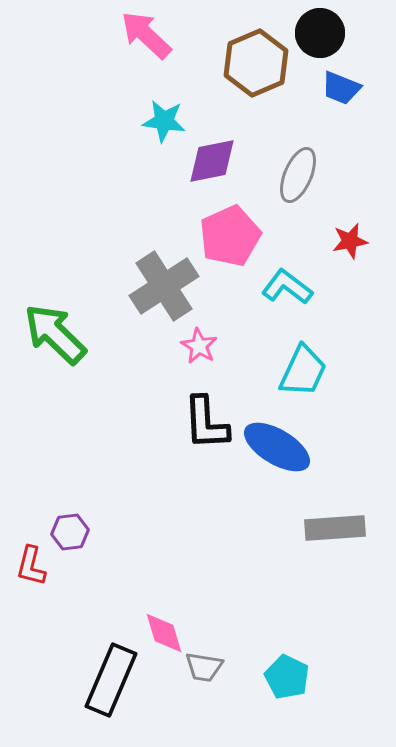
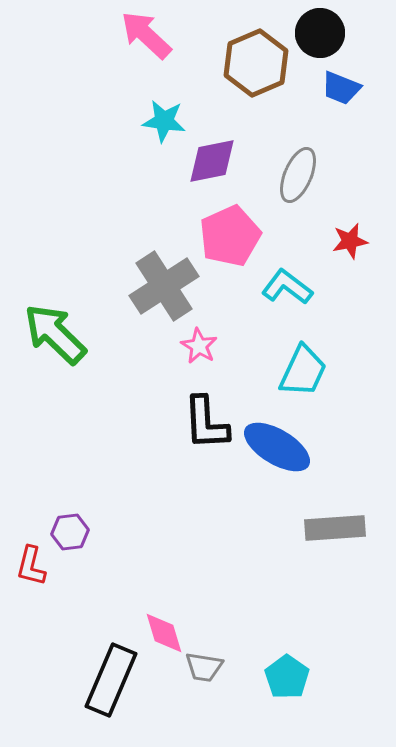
cyan pentagon: rotated 9 degrees clockwise
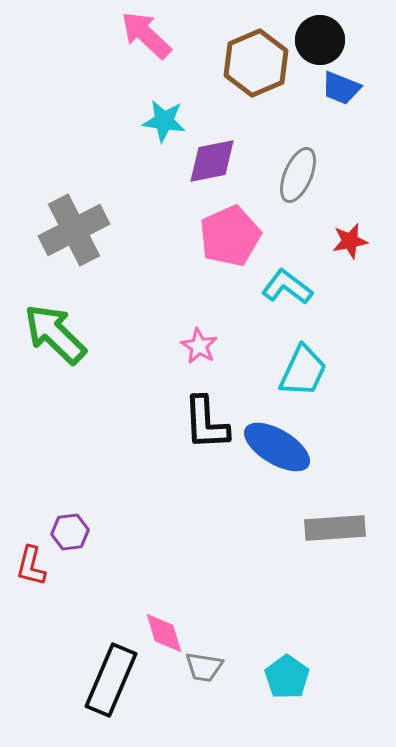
black circle: moved 7 px down
gray cross: moved 90 px left, 56 px up; rotated 6 degrees clockwise
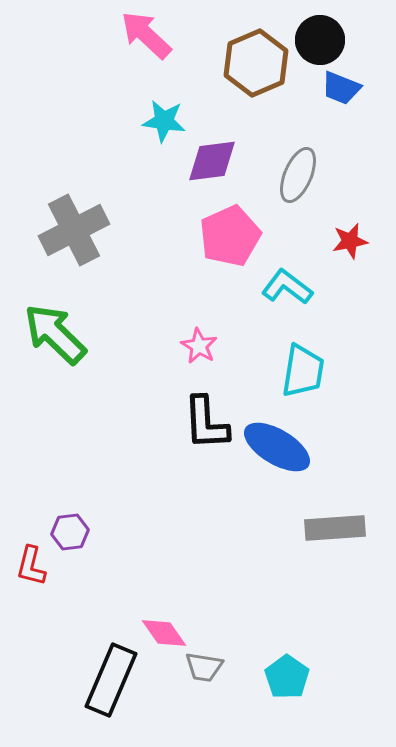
purple diamond: rotated 4 degrees clockwise
cyan trapezoid: rotated 16 degrees counterclockwise
pink diamond: rotated 18 degrees counterclockwise
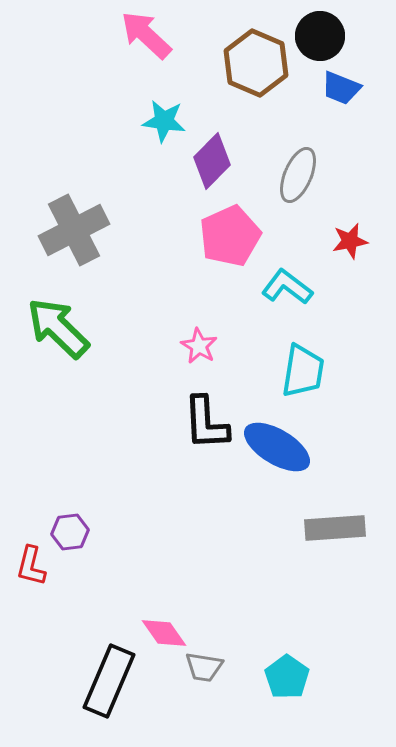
black circle: moved 4 px up
brown hexagon: rotated 14 degrees counterclockwise
purple diamond: rotated 38 degrees counterclockwise
green arrow: moved 3 px right, 6 px up
black rectangle: moved 2 px left, 1 px down
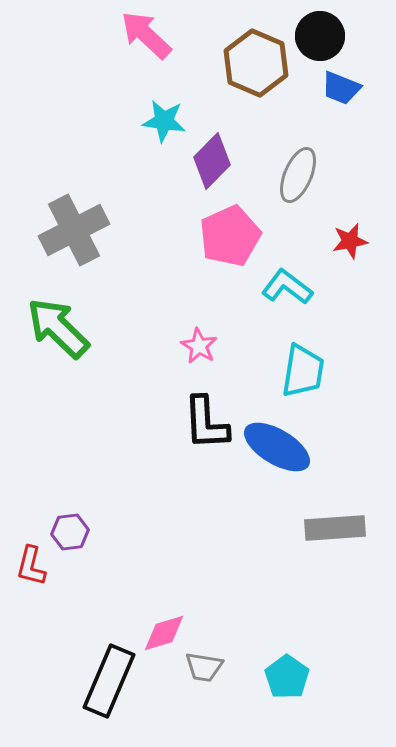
pink diamond: rotated 72 degrees counterclockwise
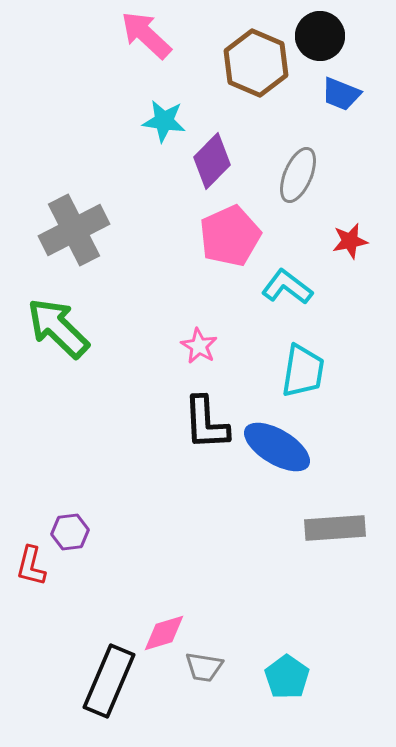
blue trapezoid: moved 6 px down
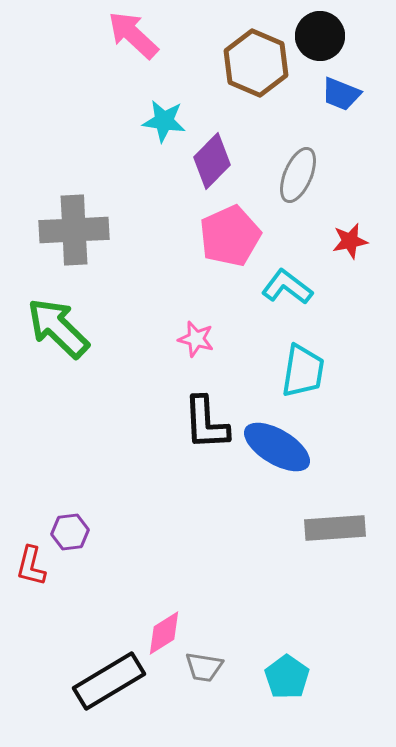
pink arrow: moved 13 px left
gray cross: rotated 24 degrees clockwise
pink star: moved 3 px left, 7 px up; rotated 15 degrees counterclockwise
pink diamond: rotated 15 degrees counterclockwise
black rectangle: rotated 36 degrees clockwise
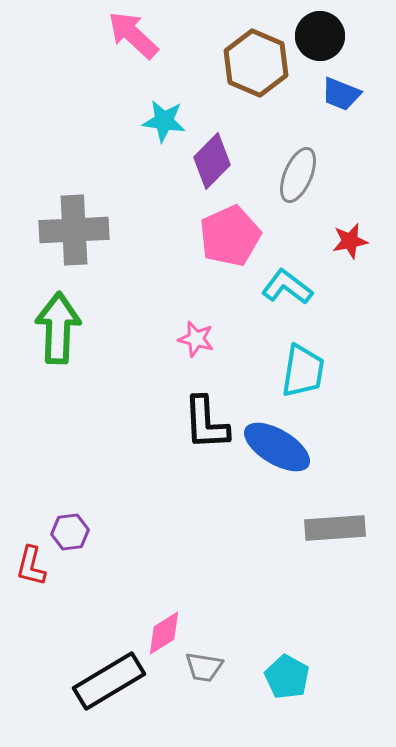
green arrow: rotated 48 degrees clockwise
cyan pentagon: rotated 6 degrees counterclockwise
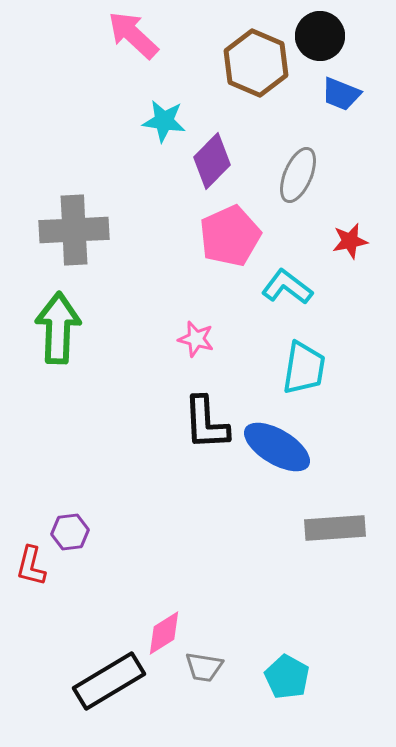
cyan trapezoid: moved 1 px right, 3 px up
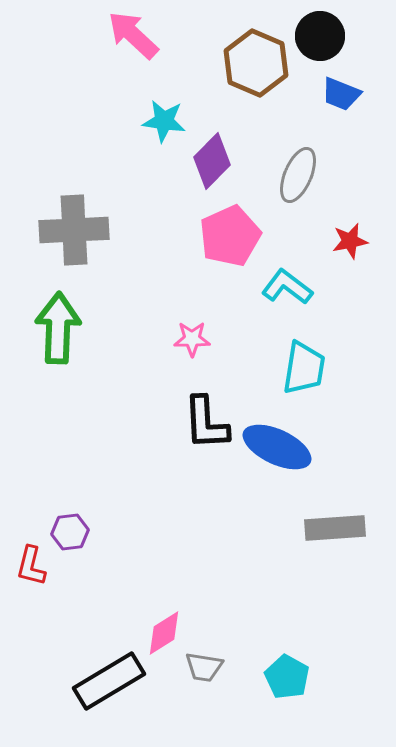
pink star: moved 4 px left; rotated 15 degrees counterclockwise
blue ellipse: rotated 6 degrees counterclockwise
